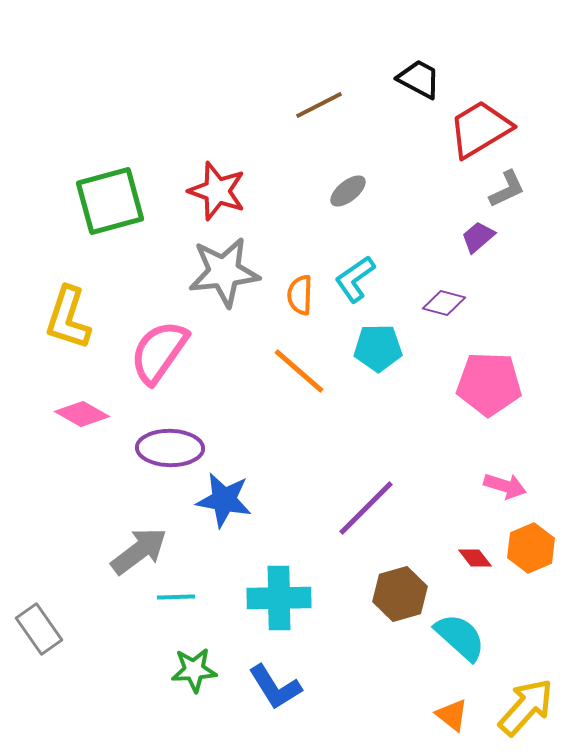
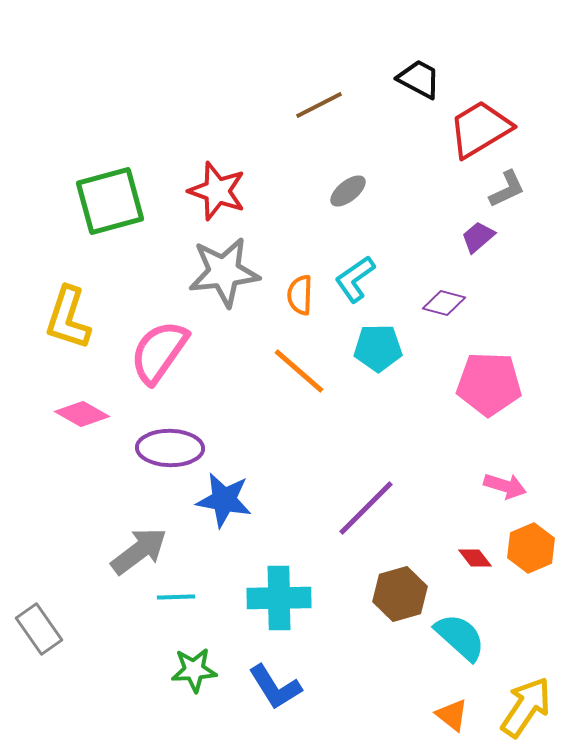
yellow arrow: rotated 8 degrees counterclockwise
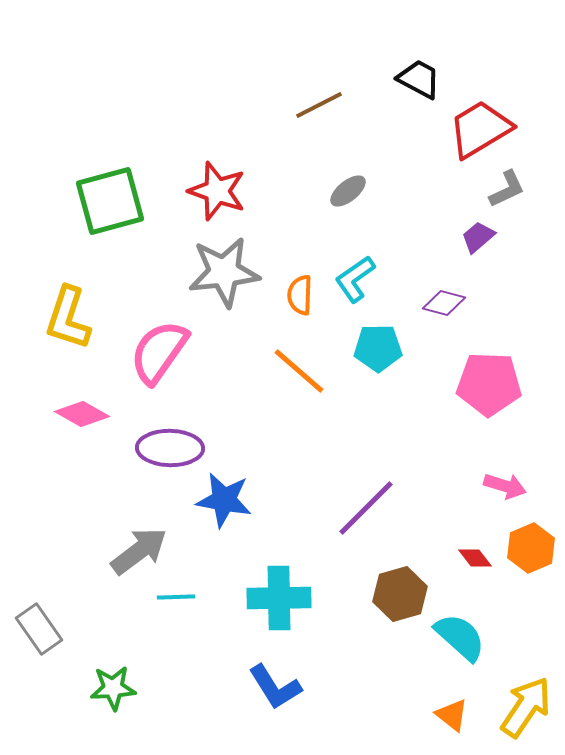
green star: moved 81 px left, 18 px down
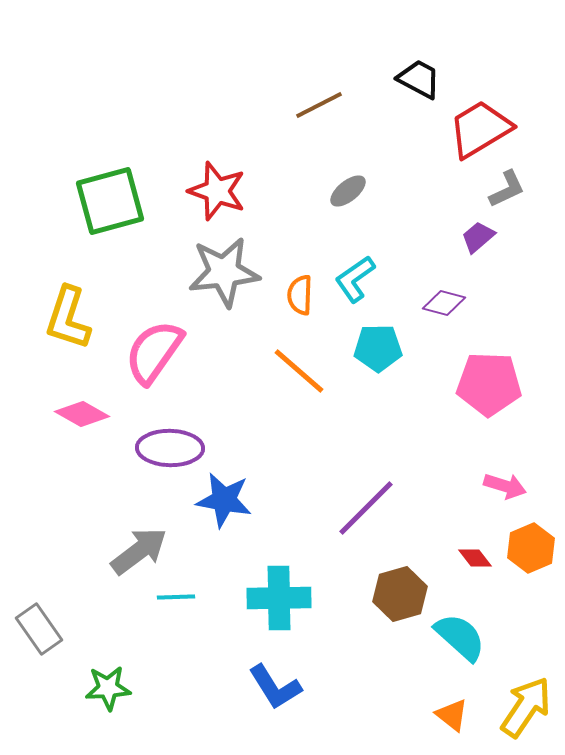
pink semicircle: moved 5 px left
green star: moved 5 px left
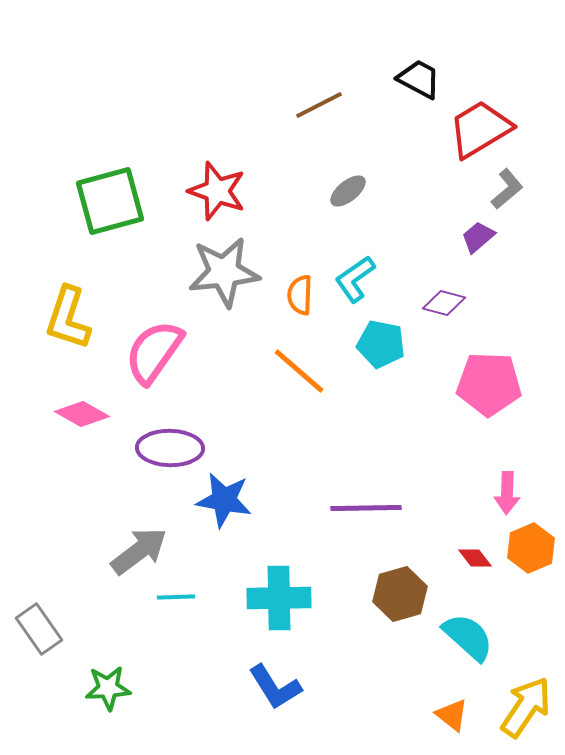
gray L-shape: rotated 15 degrees counterclockwise
cyan pentagon: moved 3 px right, 4 px up; rotated 12 degrees clockwise
pink arrow: moved 2 px right, 7 px down; rotated 75 degrees clockwise
purple line: rotated 44 degrees clockwise
cyan semicircle: moved 8 px right
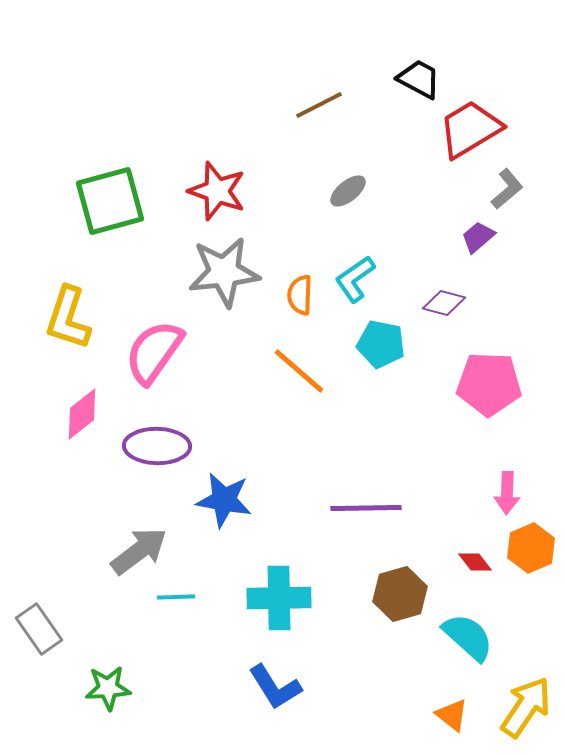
red trapezoid: moved 10 px left
pink diamond: rotated 68 degrees counterclockwise
purple ellipse: moved 13 px left, 2 px up
red diamond: moved 4 px down
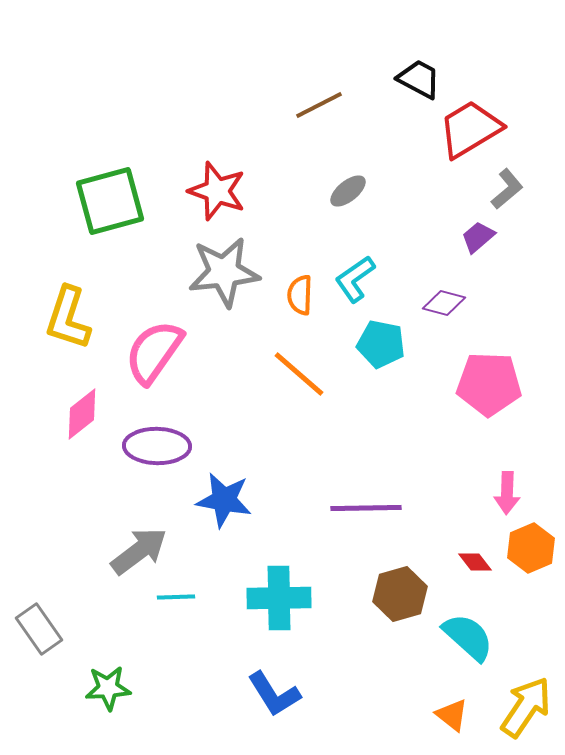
orange line: moved 3 px down
blue L-shape: moved 1 px left, 7 px down
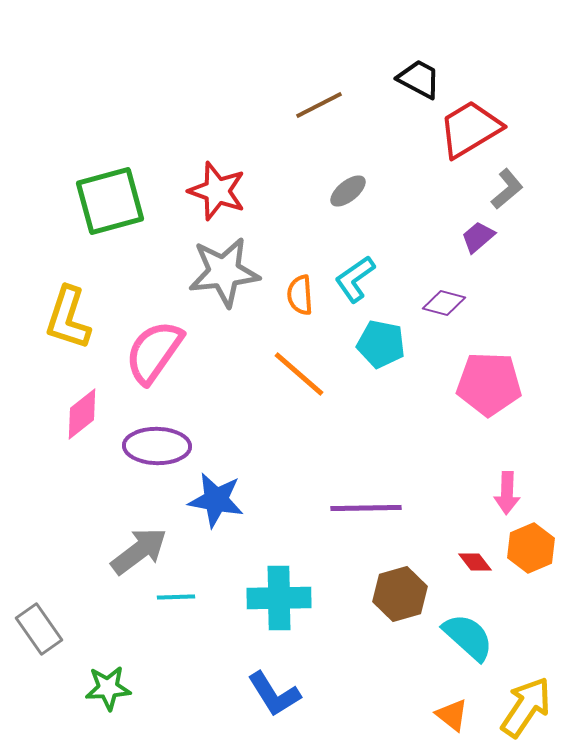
orange semicircle: rotated 6 degrees counterclockwise
blue star: moved 8 px left
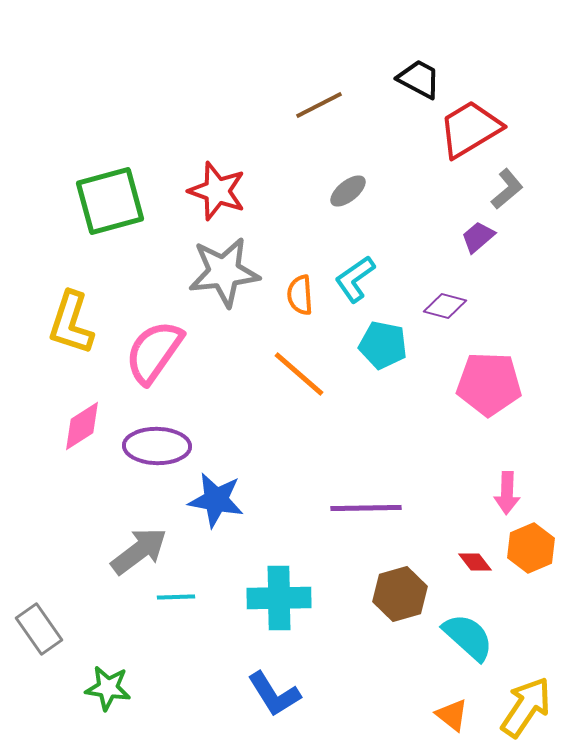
purple diamond: moved 1 px right, 3 px down
yellow L-shape: moved 3 px right, 5 px down
cyan pentagon: moved 2 px right, 1 px down
pink diamond: moved 12 px down; rotated 6 degrees clockwise
green star: rotated 12 degrees clockwise
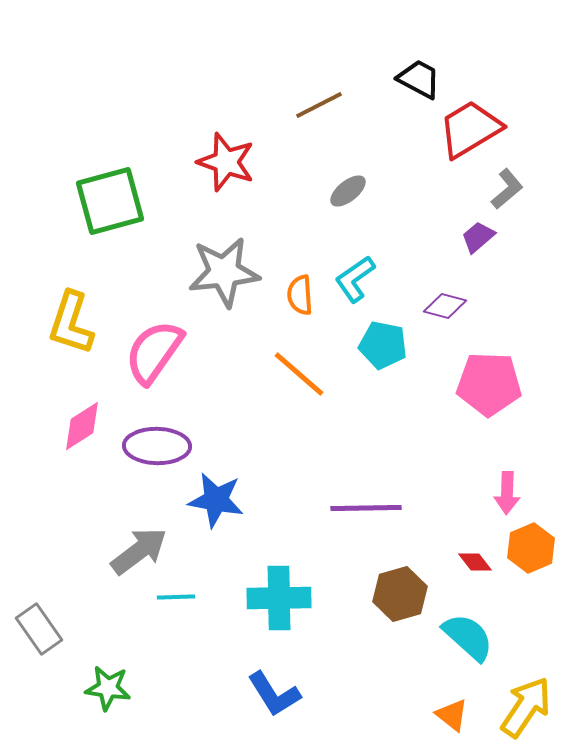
red star: moved 9 px right, 29 px up
